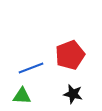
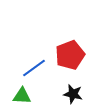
blue line: moved 3 px right; rotated 15 degrees counterclockwise
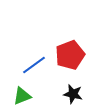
blue line: moved 3 px up
green triangle: rotated 24 degrees counterclockwise
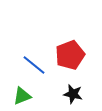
blue line: rotated 75 degrees clockwise
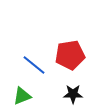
red pentagon: rotated 12 degrees clockwise
black star: rotated 12 degrees counterclockwise
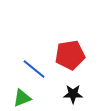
blue line: moved 4 px down
green triangle: moved 2 px down
